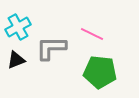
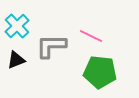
cyan cross: moved 1 px left, 1 px up; rotated 15 degrees counterclockwise
pink line: moved 1 px left, 2 px down
gray L-shape: moved 2 px up
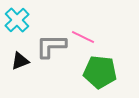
cyan cross: moved 6 px up
pink line: moved 8 px left, 1 px down
black triangle: moved 4 px right, 1 px down
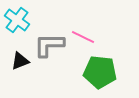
cyan cross: rotated 10 degrees counterclockwise
gray L-shape: moved 2 px left, 1 px up
